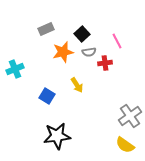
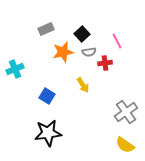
yellow arrow: moved 6 px right
gray cross: moved 4 px left, 4 px up
black star: moved 9 px left, 3 px up
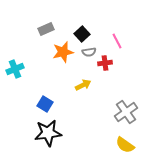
yellow arrow: rotated 84 degrees counterclockwise
blue square: moved 2 px left, 8 px down
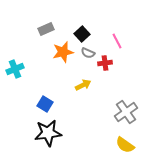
gray semicircle: moved 1 px left, 1 px down; rotated 32 degrees clockwise
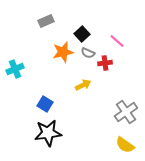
gray rectangle: moved 8 px up
pink line: rotated 21 degrees counterclockwise
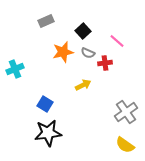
black square: moved 1 px right, 3 px up
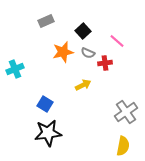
yellow semicircle: moved 2 px left, 1 px down; rotated 114 degrees counterclockwise
